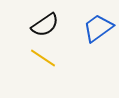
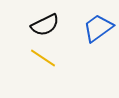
black semicircle: rotated 8 degrees clockwise
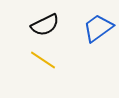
yellow line: moved 2 px down
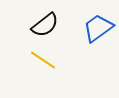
black semicircle: rotated 12 degrees counterclockwise
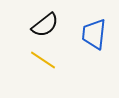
blue trapezoid: moved 4 px left, 6 px down; rotated 48 degrees counterclockwise
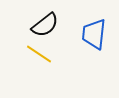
yellow line: moved 4 px left, 6 px up
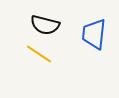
black semicircle: rotated 52 degrees clockwise
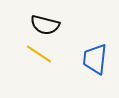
blue trapezoid: moved 1 px right, 25 px down
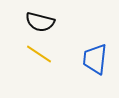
black semicircle: moved 5 px left, 3 px up
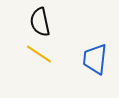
black semicircle: rotated 64 degrees clockwise
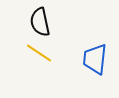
yellow line: moved 1 px up
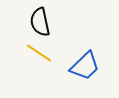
blue trapezoid: moved 10 px left, 7 px down; rotated 140 degrees counterclockwise
